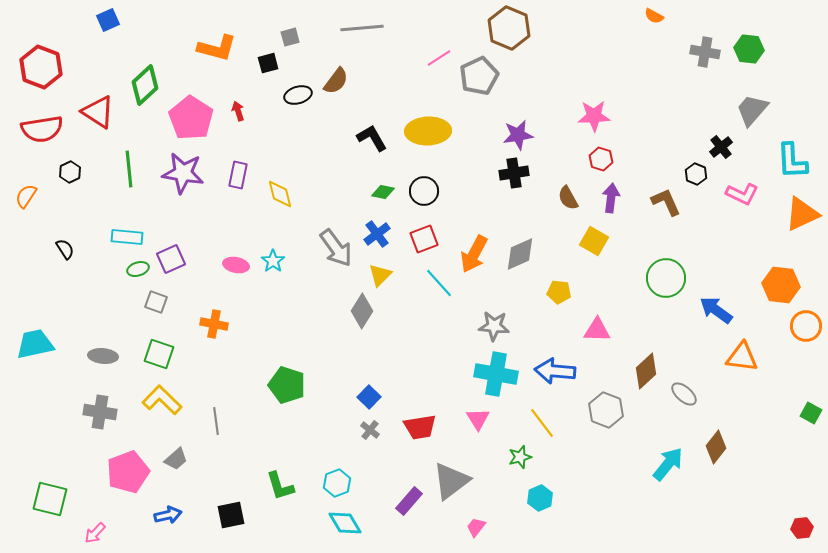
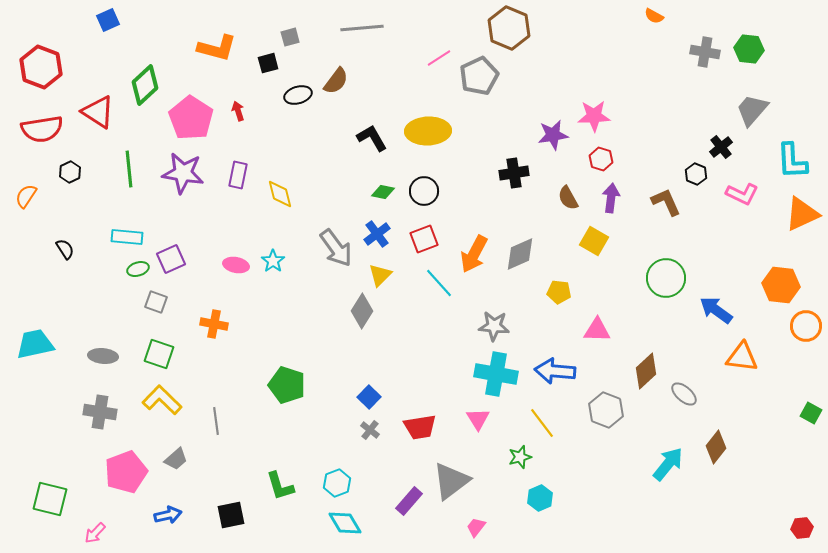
purple star at (518, 135): moved 35 px right
pink pentagon at (128, 472): moved 2 px left
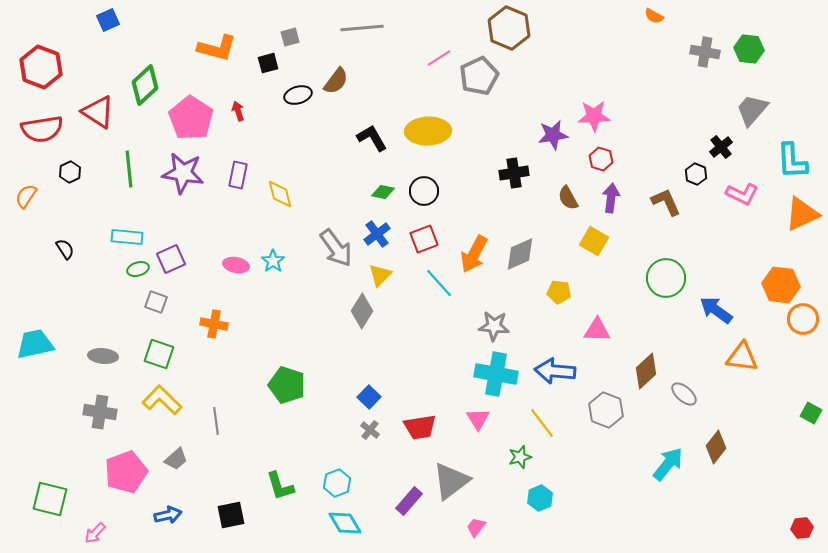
orange circle at (806, 326): moved 3 px left, 7 px up
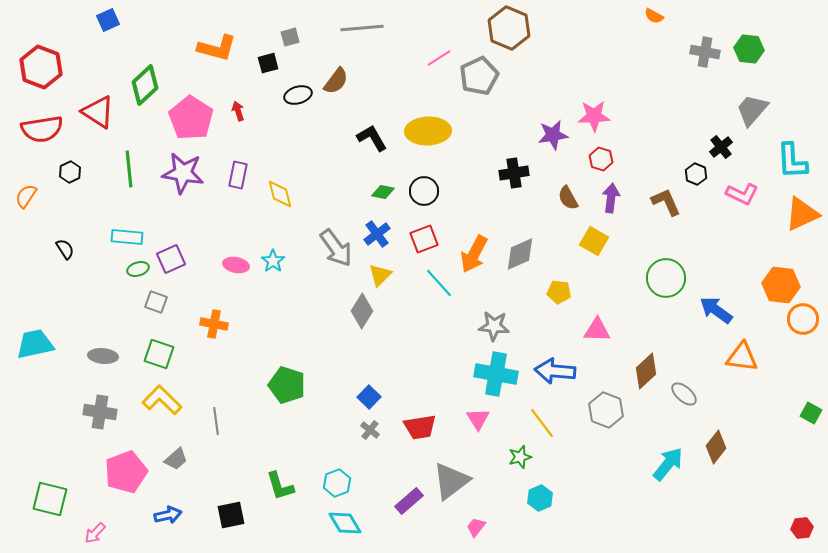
purple rectangle at (409, 501): rotated 8 degrees clockwise
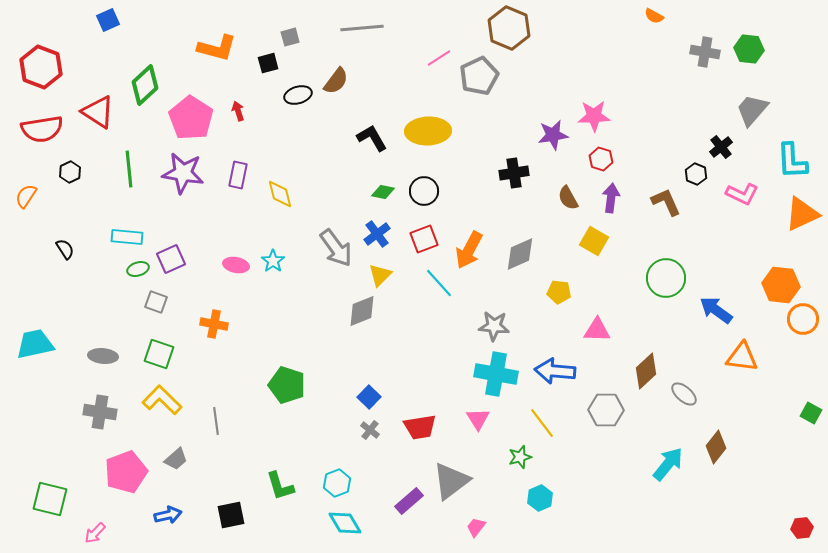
orange arrow at (474, 254): moved 5 px left, 4 px up
gray diamond at (362, 311): rotated 36 degrees clockwise
gray hexagon at (606, 410): rotated 20 degrees counterclockwise
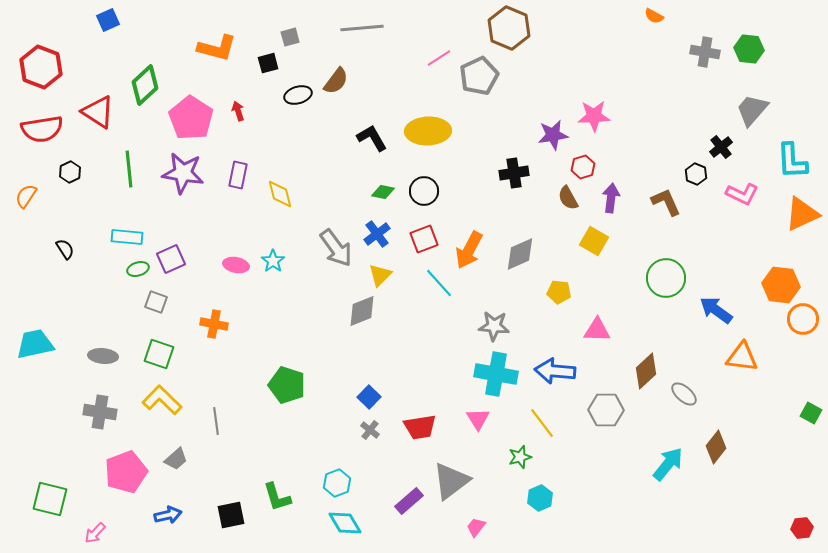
red hexagon at (601, 159): moved 18 px left, 8 px down; rotated 25 degrees clockwise
green L-shape at (280, 486): moved 3 px left, 11 px down
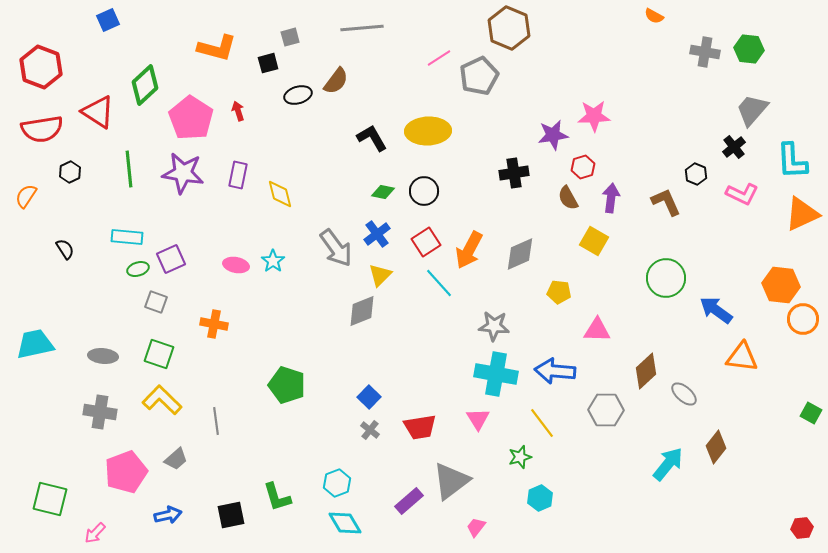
black cross at (721, 147): moved 13 px right
red square at (424, 239): moved 2 px right, 3 px down; rotated 12 degrees counterclockwise
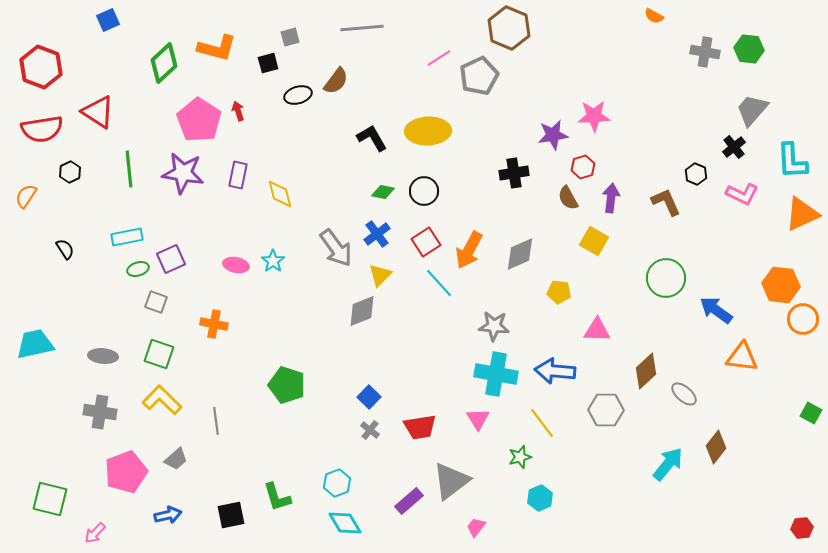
green diamond at (145, 85): moved 19 px right, 22 px up
pink pentagon at (191, 118): moved 8 px right, 2 px down
cyan rectangle at (127, 237): rotated 16 degrees counterclockwise
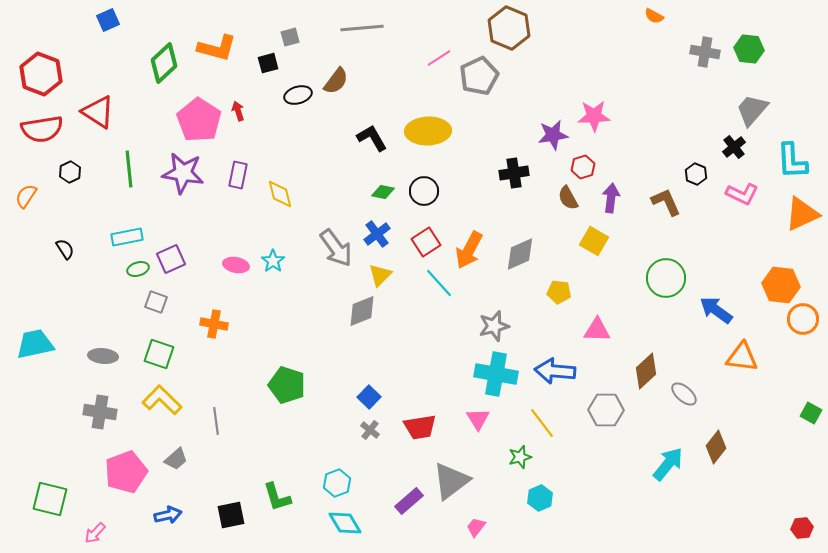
red hexagon at (41, 67): moved 7 px down
gray star at (494, 326): rotated 20 degrees counterclockwise
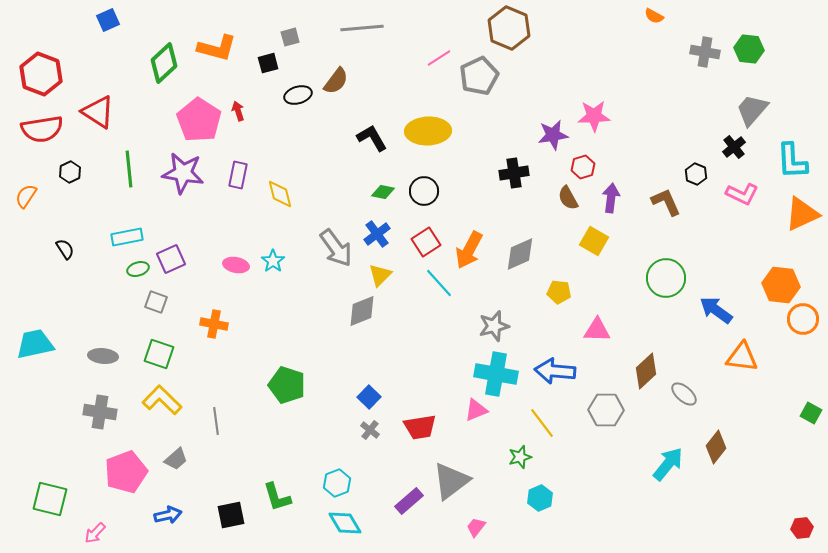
pink triangle at (478, 419): moved 2 px left, 9 px up; rotated 40 degrees clockwise
